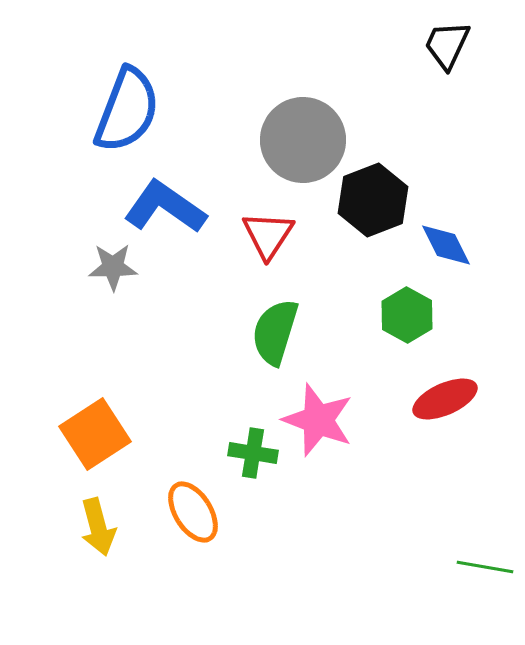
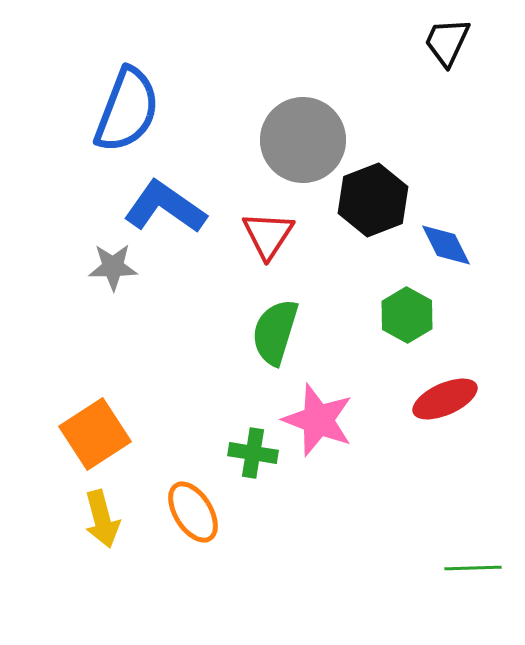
black trapezoid: moved 3 px up
yellow arrow: moved 4 px right, 8 px up
green line: moved 12 px left, 1 px down; rotated 12 degrees counterclockwise
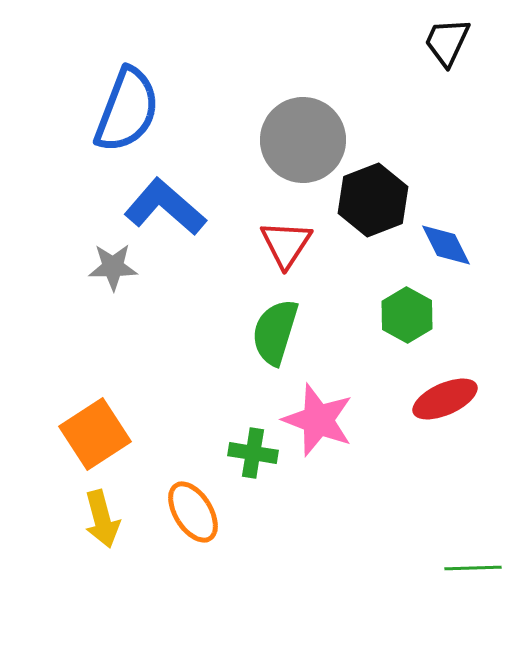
blue L-shape: rotated 6 degrees clockwise
red triangle: moved 18 px right, 9 px down
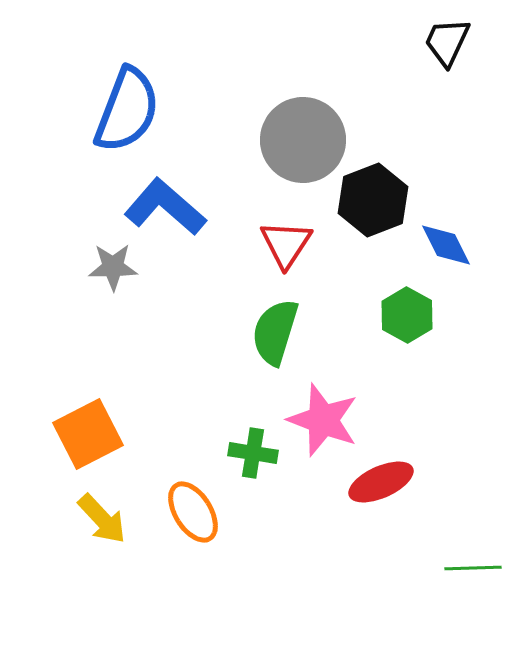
red ellipse: moved 64 px left, 83 px down
pink star: moved 5 px right
orange square: moved 7 px left; rotated 6 degrees clockwise
yellow arrow: rotated 28 degrees counterclockwise
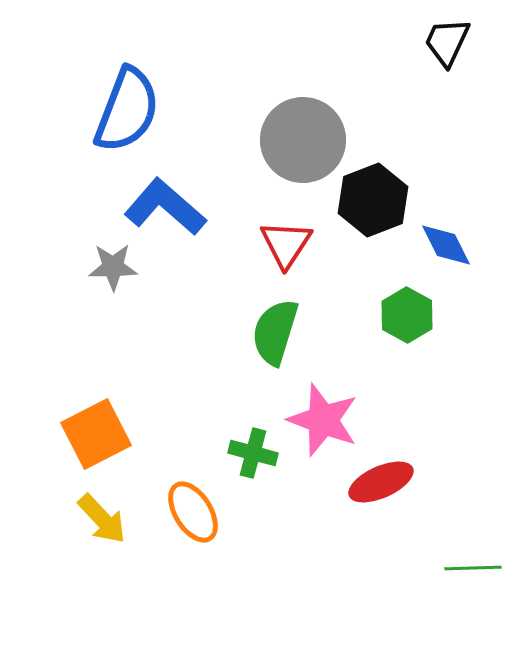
orange square: moved 8 px right
green cross: rotated 6 degrees clockwise
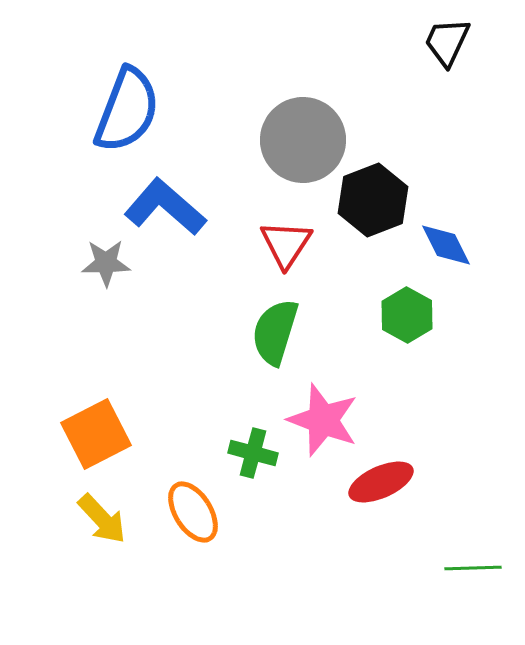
gray star: moved 7 px left, 4 px up
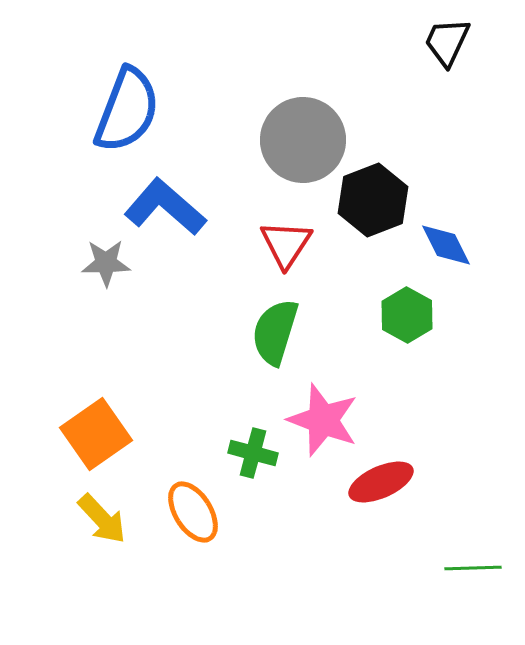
orange square: rotated 8 degrees counterclockwise
